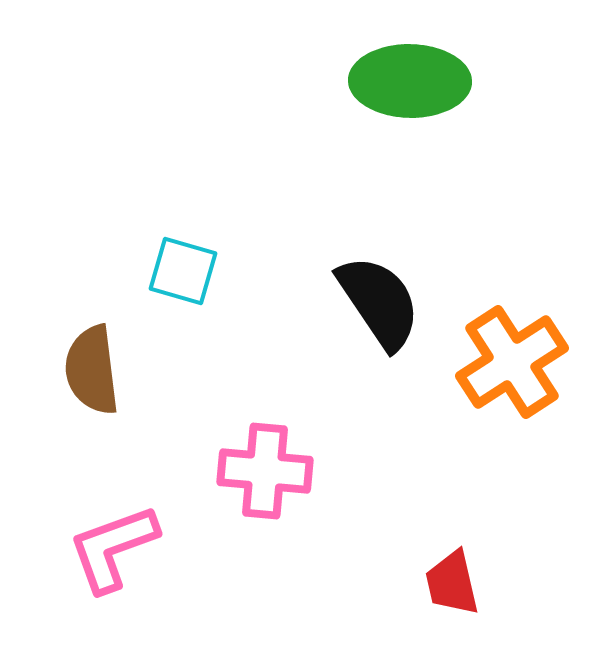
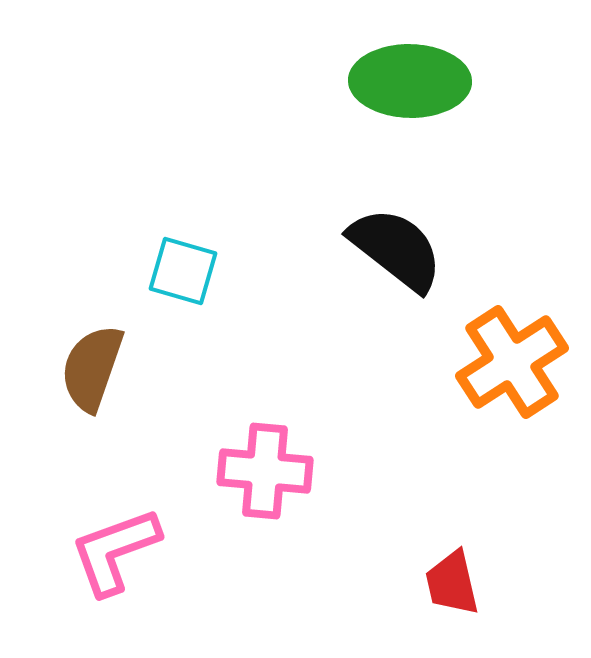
black semicircle: moved 17 px right, 53 px up; rotated 18 degrees counterclockwise
brown semicircle: moved 2 px up; rotated 26 degrees clockwise
pink L-shape: moved 2 px right, 3 px down
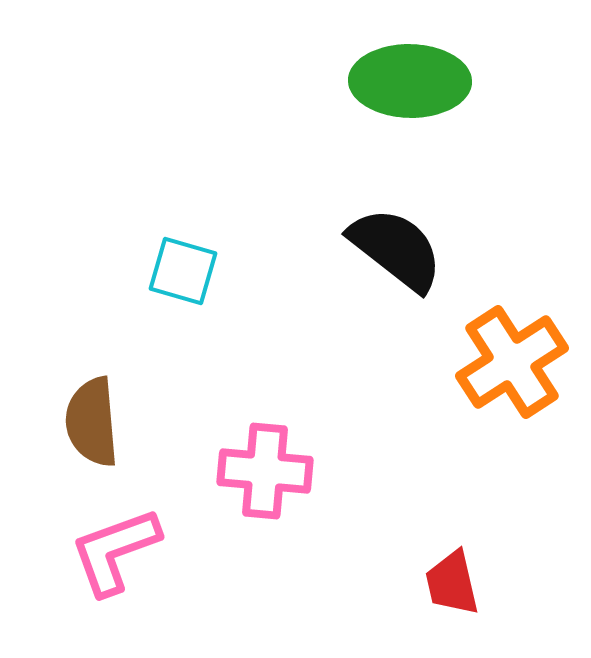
brown semicircle: moved 54 px down; rotated 24 degrees counterclockwise
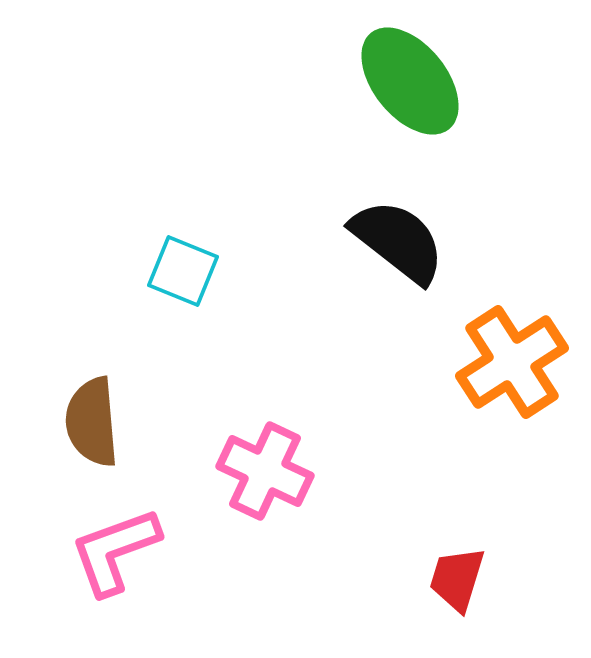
green ellipse: rotated 50 degrees clockwise
black semicircle: moved 2 px right, 8 px up
cyan square: rotated 6 degrees clockwise
pink cross: rotated 20 degrees clockwise
red trapezoid: moved 5 px right, 4 px up; rotated 30 degrees clockwise
